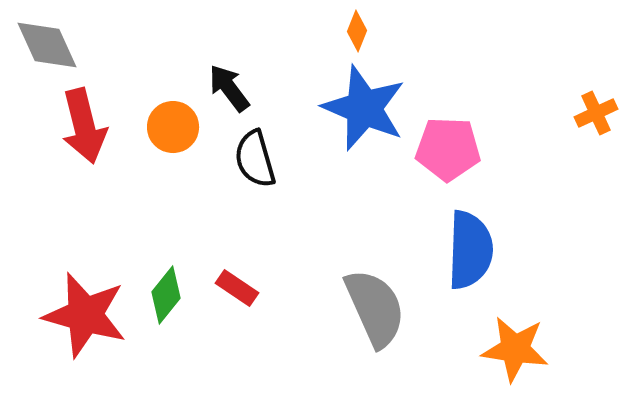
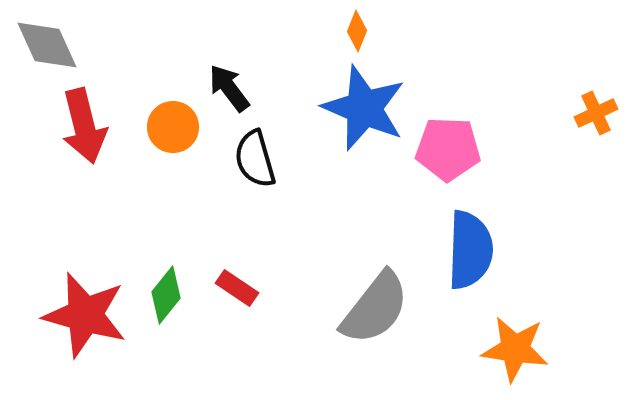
gray semicircle: rotated 62 degrees clockwise
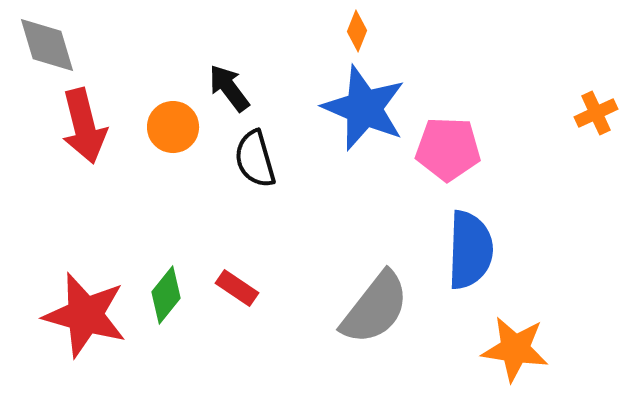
gray diamond: rotated 8 degrees clockwise
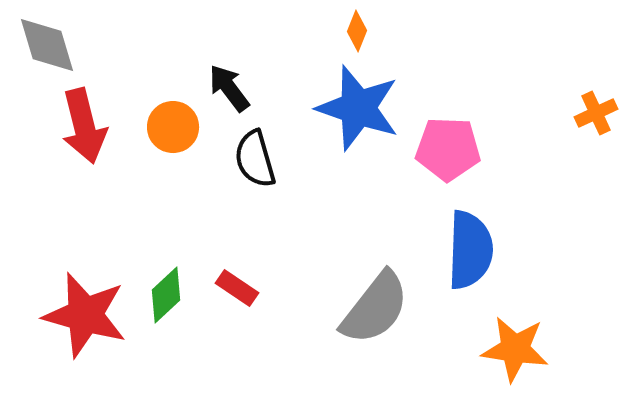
blue star: moved 6 px left; rotated 4 degrees counterclockwise
green diamond: rotated 8 degrees clockwise
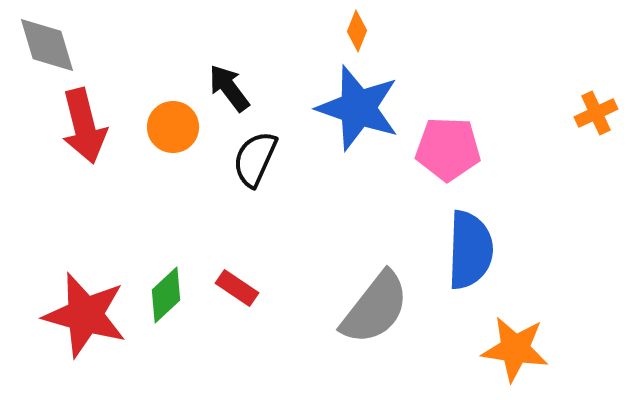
black semicircle: rotated 40 degrees clockwise
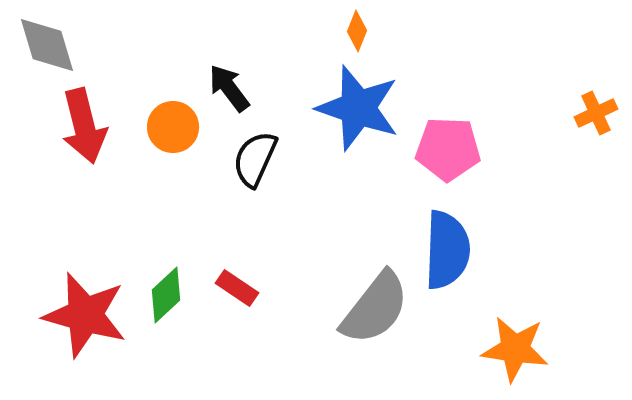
blue semicircle: moved 23 px left
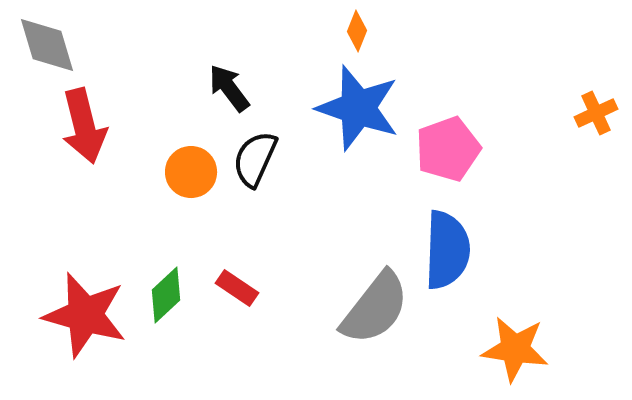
orange circle: moved 18 px right, 45 px down
pink pentagon: rotated 22 degrees counterclockwise
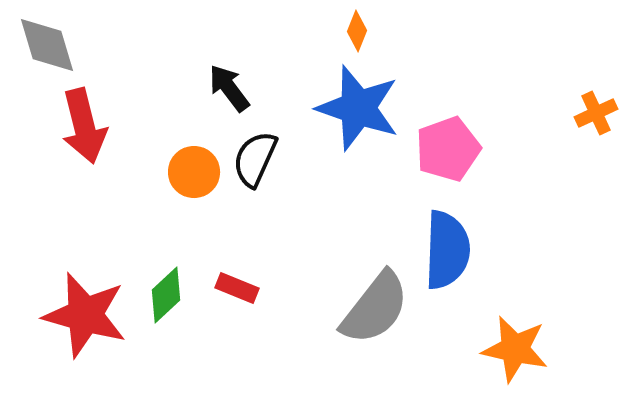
orange circle: moved 3 px right
red rectangle: rotated 12 degrees counterclockwise
orange star: rotated 4 degrees clockwise
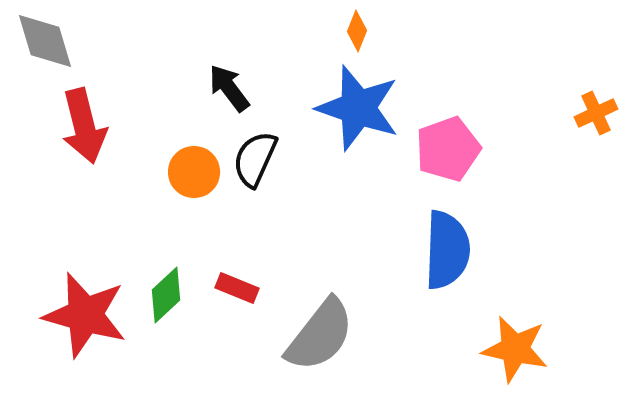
gray diamond: moved 2 px left, 4 px up
gray semicircle: moved 55 px left, 27 px down
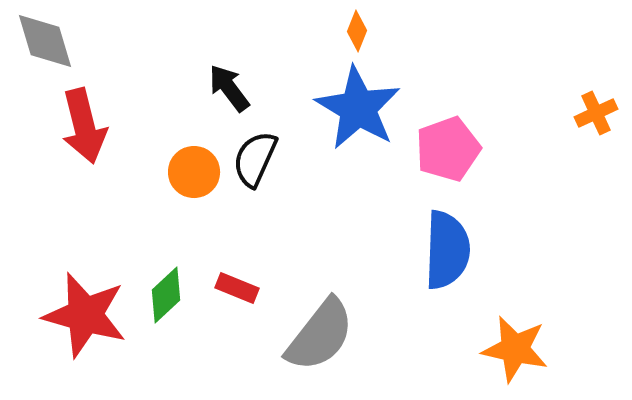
blue star: rotated 12 degrees clockwise
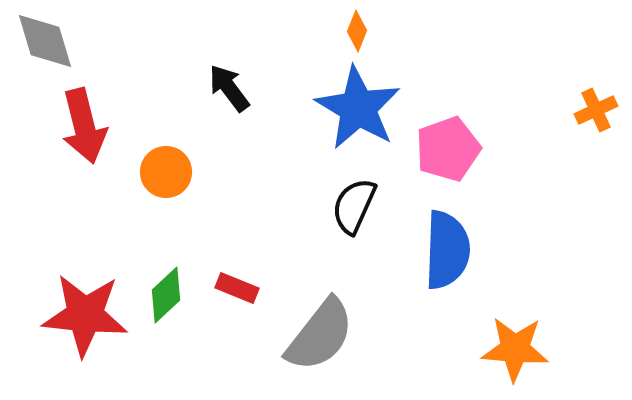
orange cross: moved 3 px up
black semicircle: moved 99 px right, 47 px down
orange circle: moved 28 px left
red star: rotated 10 degrees counterclockwise
orange star: rotated 8 degrees counterclockwise
